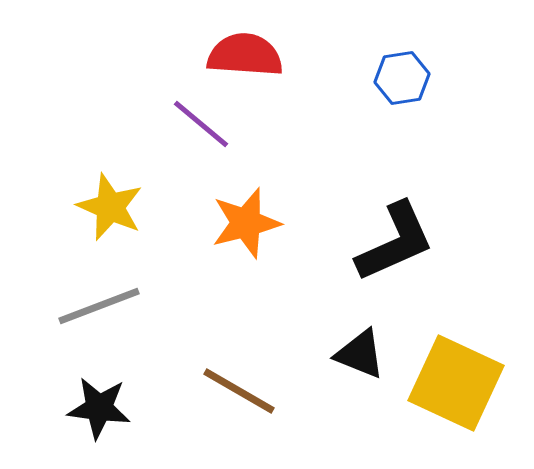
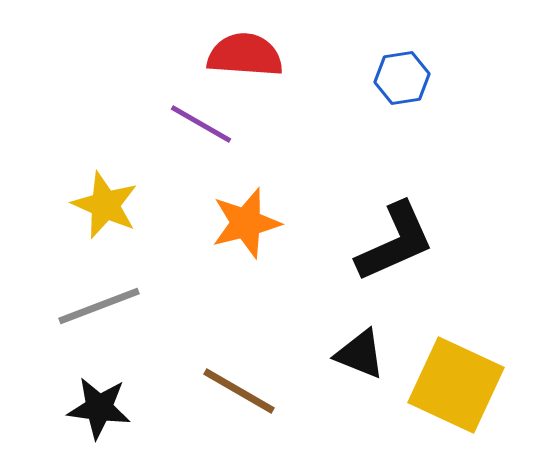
purple line: rotated 10 degrees counterclockwise
yellow star: moved 5 px left, 2 px up
yellow square: moved 2 px down
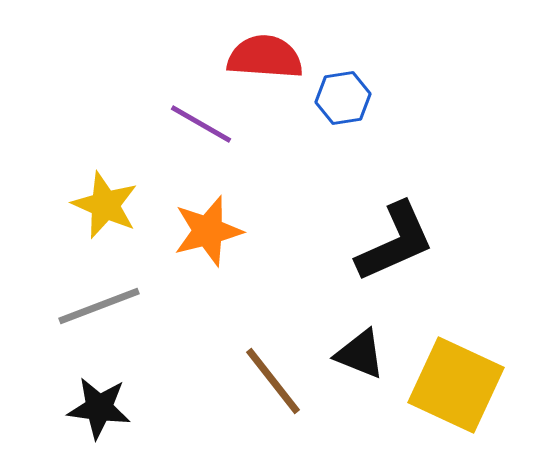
red semicircle: moved 20 px right, 2 px down
blue hexagon: moved 59 px left, 20 px down
orange star: moved 38 px left, 8 px down
brown line: moved 34 px right, 10 px up; rotated 22 degrees clockwise
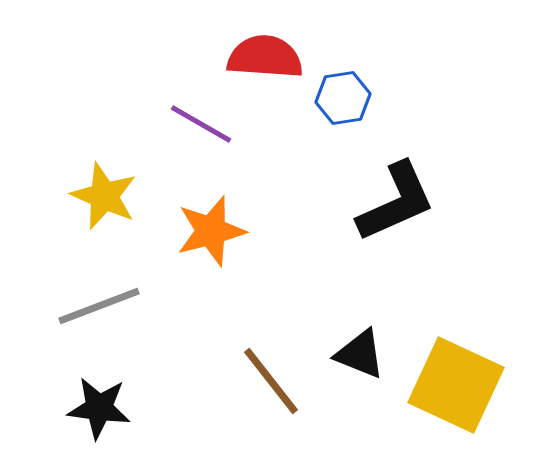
yellow star: moved 1 px left, 9 px up
orange star: moved 3 px right
black L-shape: moved 1 px right, 40 px up
brown line: moved 2 px left
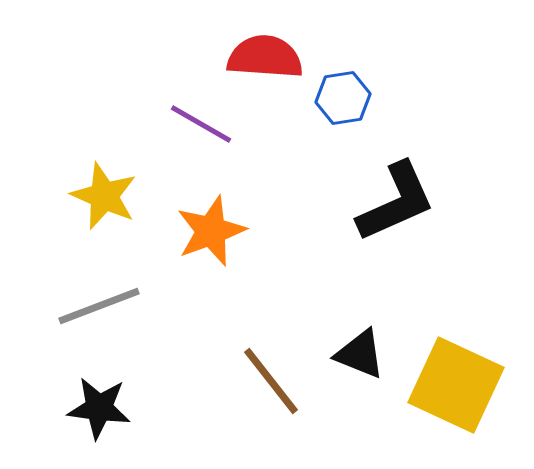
orange star: rotated 6 degrees counterclockwise
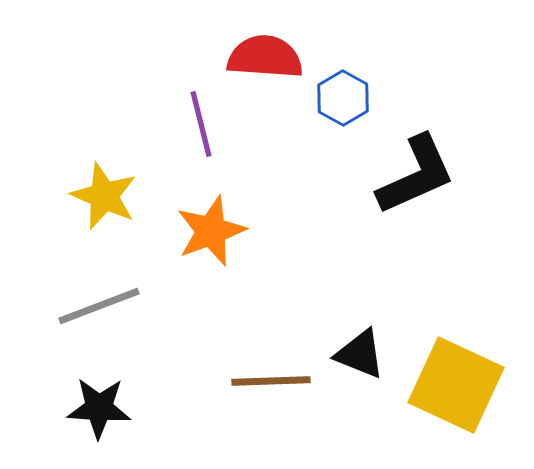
blue hexagon: rotated 22 degrees counterclockwise
purple line: rotated 46 degrees clockwise
black L-shape: moved 20 px right, 27 px up
brown line: rotated 54 degrees counterclockwise
black star: rotated 4 degrees counterclockwise
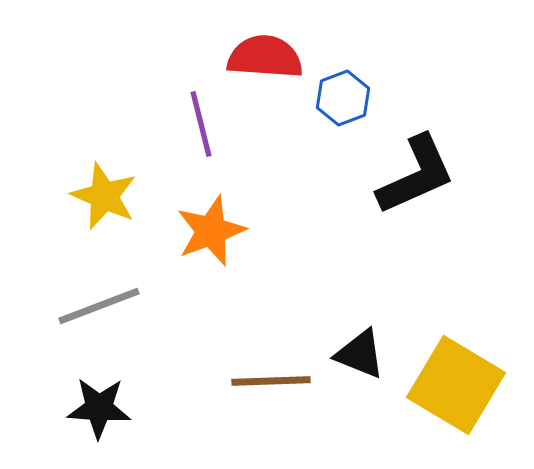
blue hexagon: rotated 10 degrees clockwise
yellow square: rotated 6 degrees clockwise
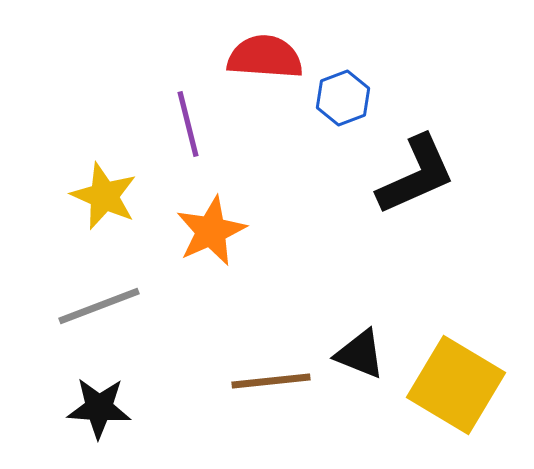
purple line: moved 13 px left
orange star: rotated 4 degrees counterclockwise
brown line: rotated 4 degrees counterclockwise
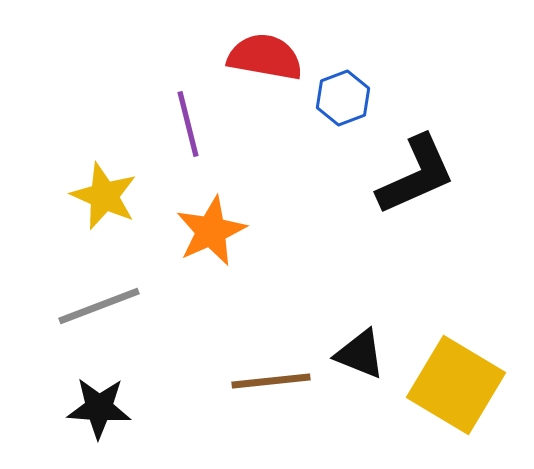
red semicircle: rotated 6 degrees clockwise
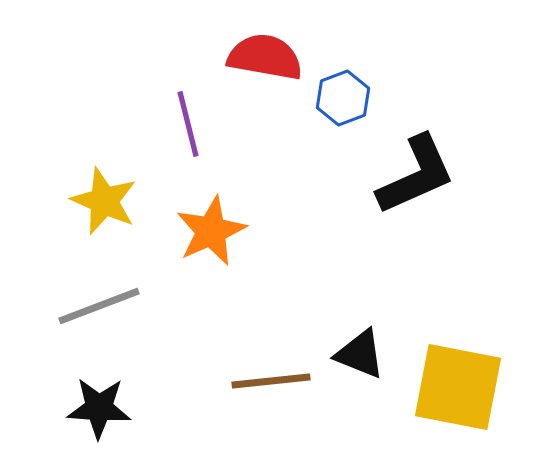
yellow star: moved 5 px down
yellow square: moved 2 px right, 2 px down; rotated 20 degrees counterclockwise
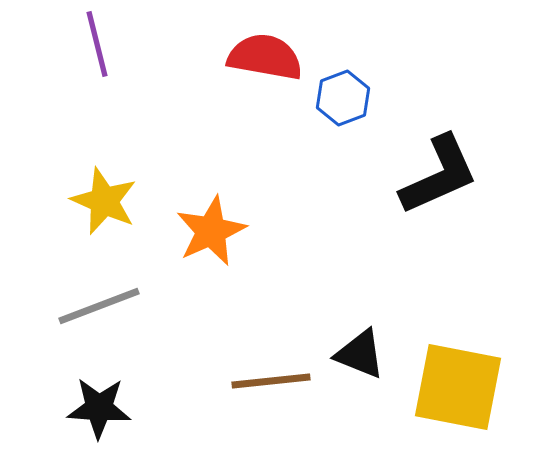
purple line: moved 91 px left, 80 px up
black L-shape: moved 23 px right
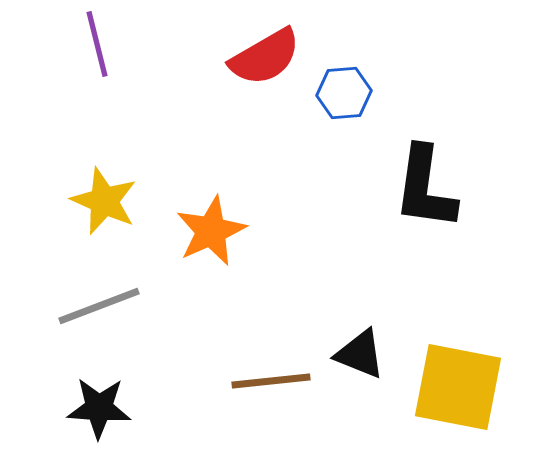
red semicircle: rotated 140 degrees clockwise
blue hexagon: moved 1 px right, 5 px up; rotated 16 degrees clockwise
black L-shape: moved 14 px left, 13 px down; rotated 122 degrees clockwise
